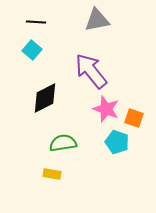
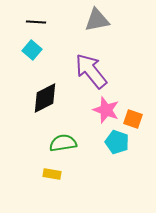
pink star: moved 1 px down
orange square: moved 1 px left, 1 px down
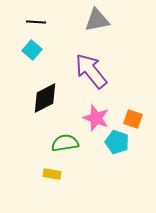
pink star: moved 10 px left, 8 px down
green semicircle: moved 2 px right
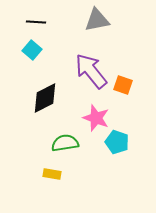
orange square: moved 10 px left, 34 px up
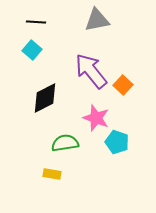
orange square: rotated 24 degrees clockwise
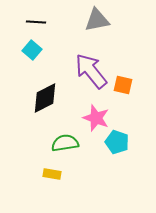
orange square: rotated 30 degrees counterclockwise
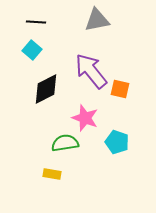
orange square: moved 3 px left, 4 px down
black diamond: moved 1 px right, 9 px up
pink star: moved 11 px left
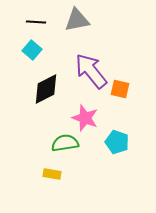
gray triangle: moved 20 px left
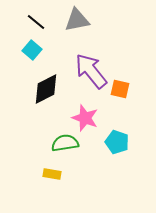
black line: rotated 36 degrees clockwise
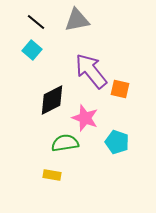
black diamond: moved 6 px right, 11 px down
yellow rectangle: moved 1 px down
